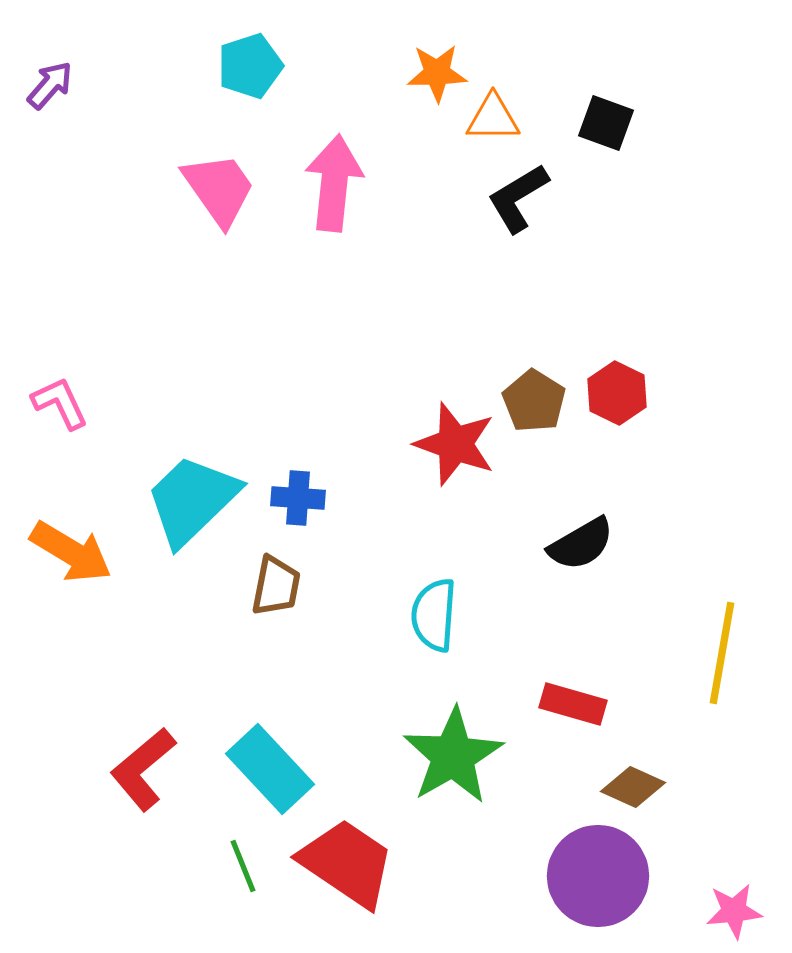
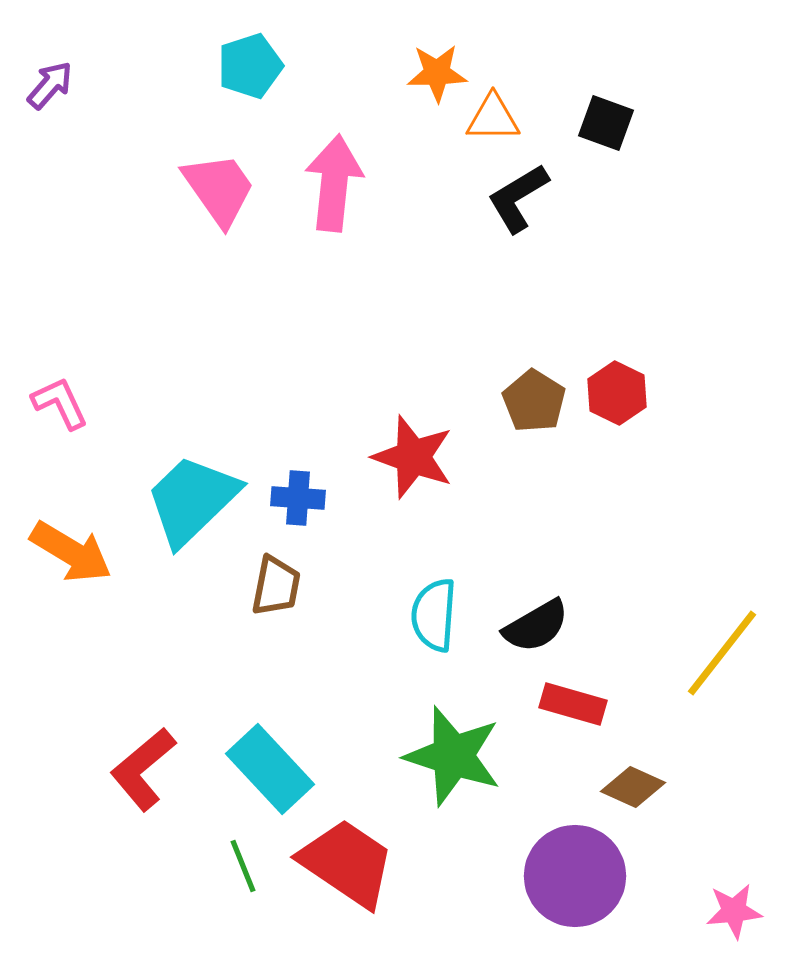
red star: moved 42 px left, 13 px down
black semicircle: moved 45 px left, 82 px down
yellow line: rotated 28 degrees clockwise
green star: rotated 24 degrees counterclockwise
purple circle: moved 23 px left
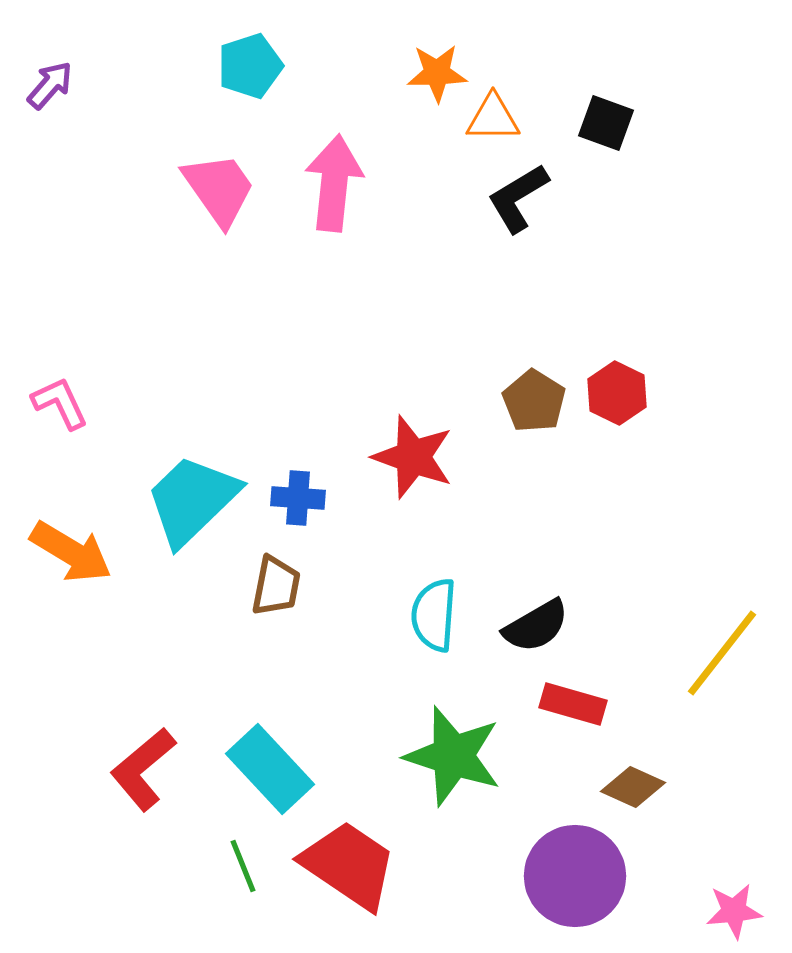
red trapezoid: moved 2 px right, 2 px down
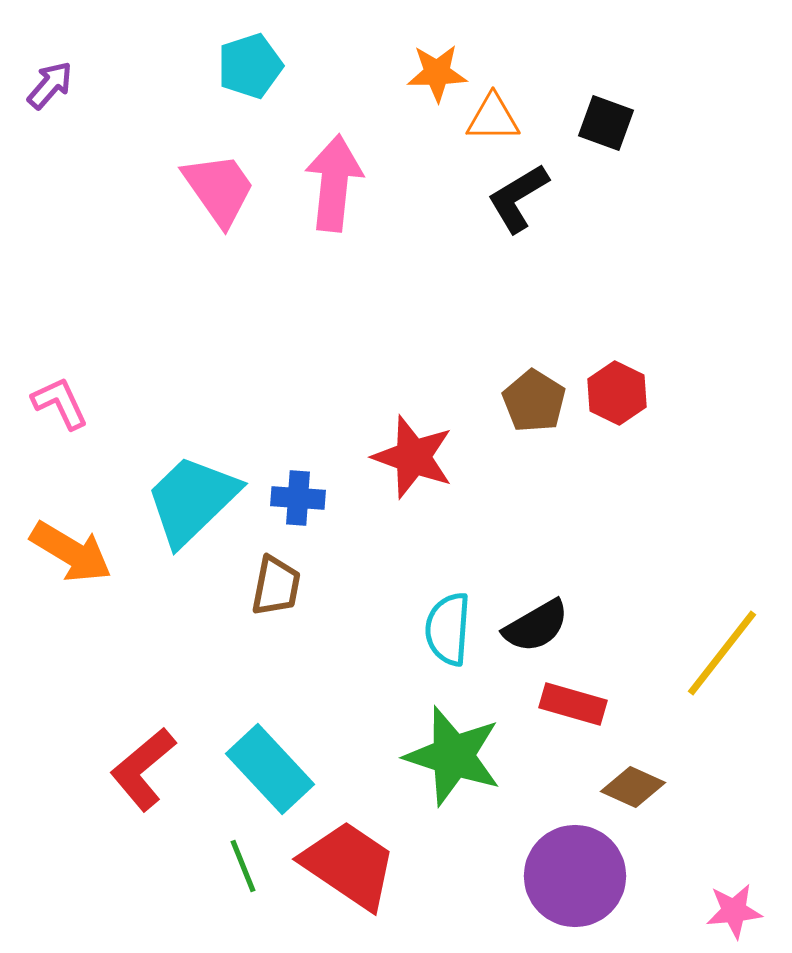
cyan semicircle: moved 14 px right, 14 px down
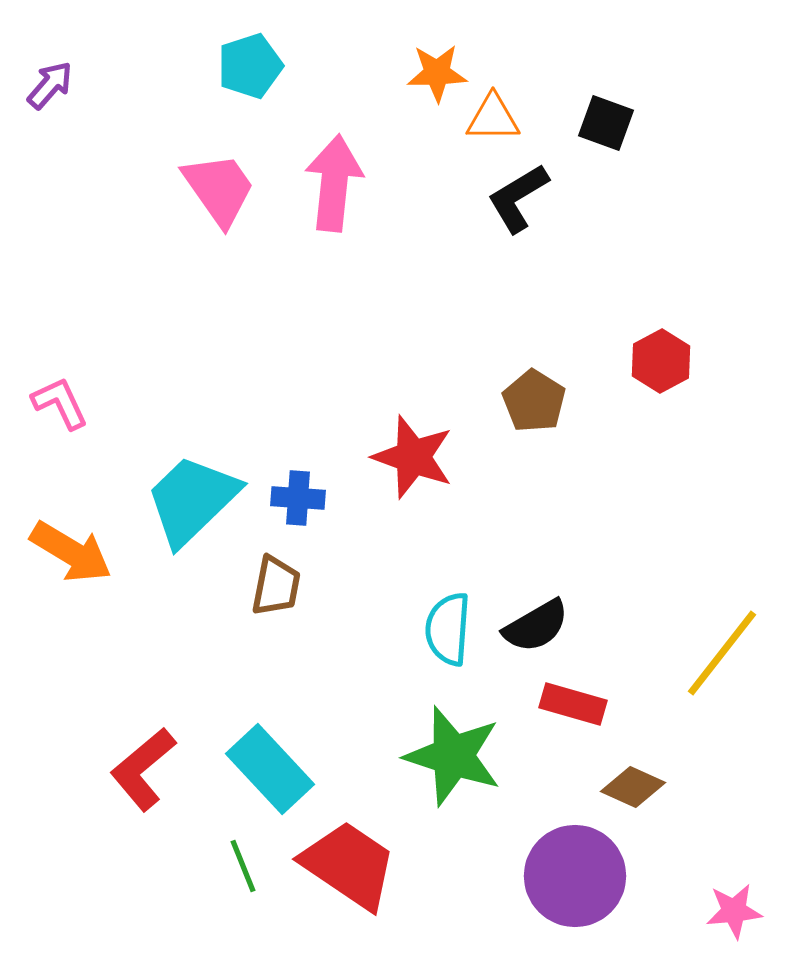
red hexagon: moved 44 px right, 32 px up; rotated 6 degrees clockwise
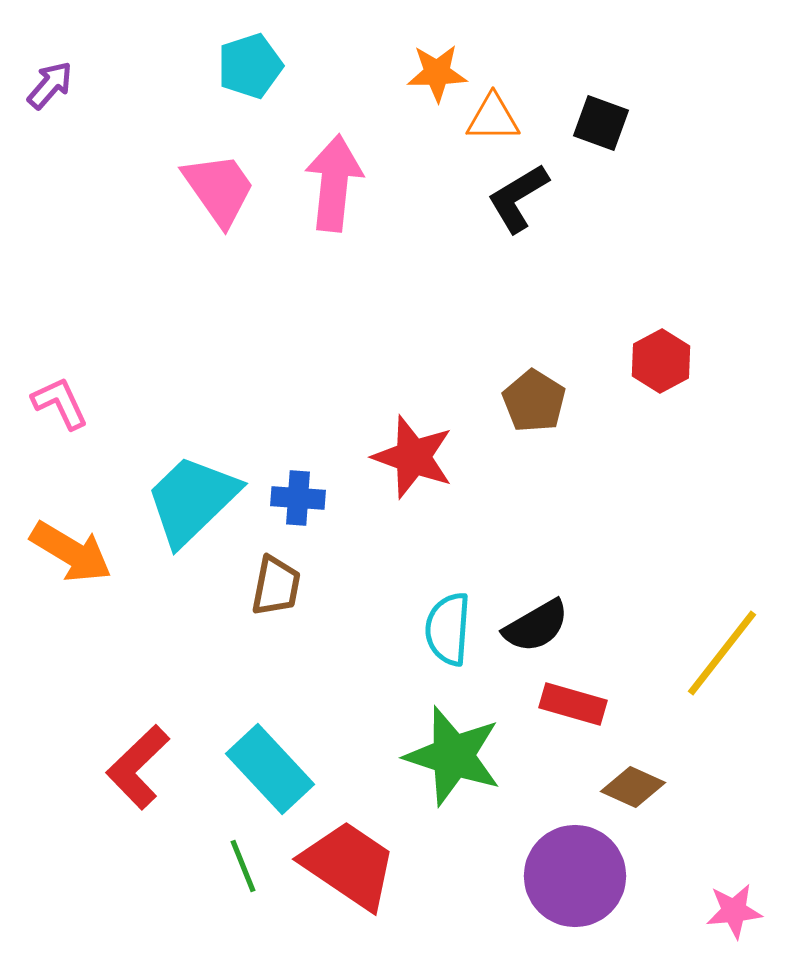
black square: moved 5 px left
red L-shape: moved 5 px left, 2 px up; rotated 4 degrees counterclockwise
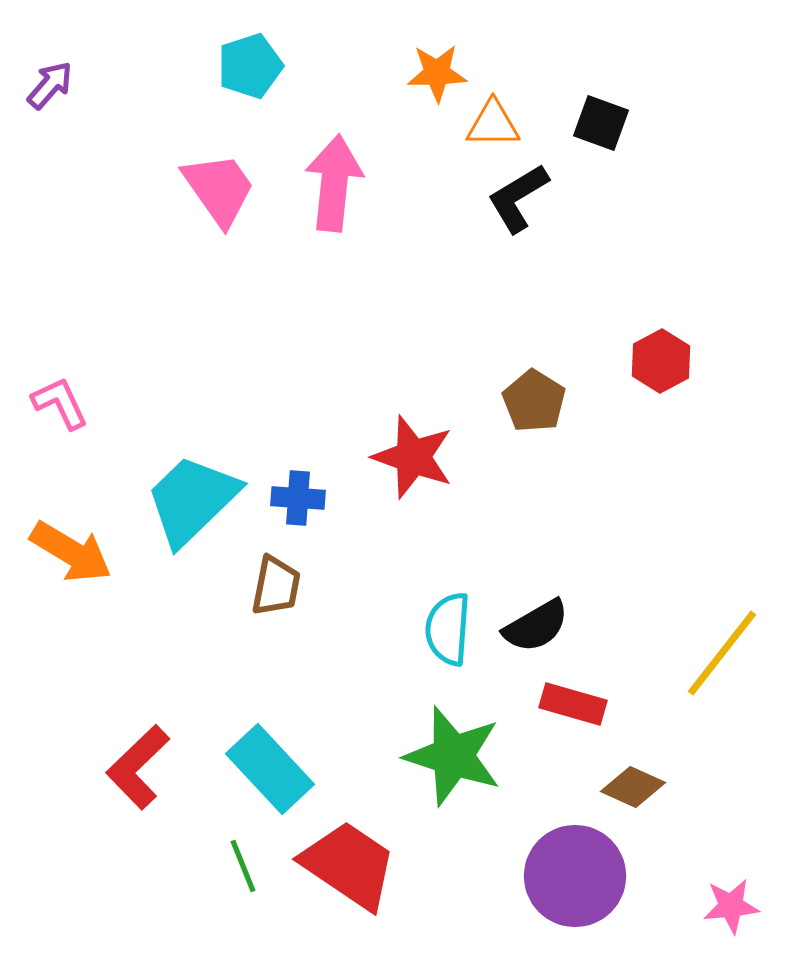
orange triangle: moved 6 px down
pink star: moved 3 px left, 5 px up
